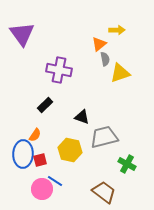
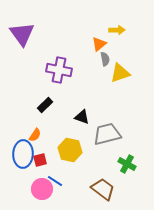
gray trapezoid: moved 3 px right, 3 px up
brown trapezoid: moved 1 px left, 3 px up
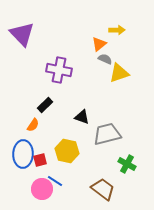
purple triangle: rotated 8 degrees counterclockwise
gray semicircle: rotated 56 degrees counterclockwise
yellow triangle: moved 1 px left
orange semicircle: moved 2 px left, 10 px up
yellow hexagon: moved 3 px left, 1 px down
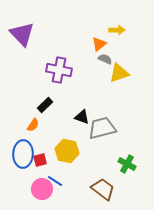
gray trapezoid: moved 5 px left, 6 px up
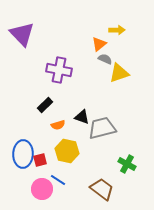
orange semicircle: moved 25 px right; rotated 40 degrees clockwise
blue line: moved 3 px right, 1 px up
brown trapezoid: moved 1 px left
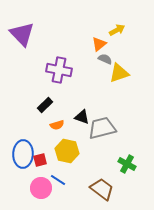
yellow arrow: rotated 28 degrees counterclockwise
orange semicircle: moved 1 px left
pink circle: moved 1 px left, 1 px up
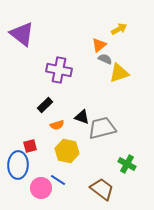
yellow arrow: moved 2 px right, 1 px up
purple triangle: rotated 8 degrees counterclockwise
orange triangle: moved 1 px down
blue ellipse: moved 5 px left, 11 px down
red square: moved 10 px left, 14 px up
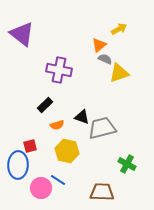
brown trapezoid: moved 3 px down; rotated 35 degrees counterclockwise
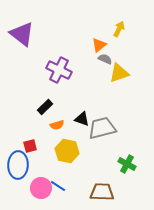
yellow arrow: rotated 35 degrees counterclockwise
purple cross: rotated 15 degrees clockwise
black rectangle: moved 2 px down
black triangle: moved 2 px down
blue line: moved 6 px down
